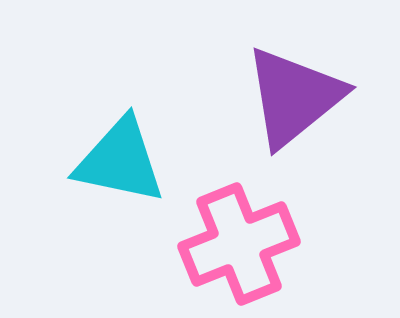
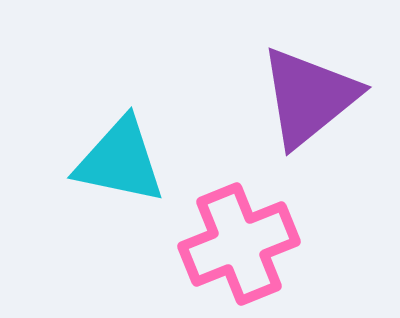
purple triangle: moved 15 px right
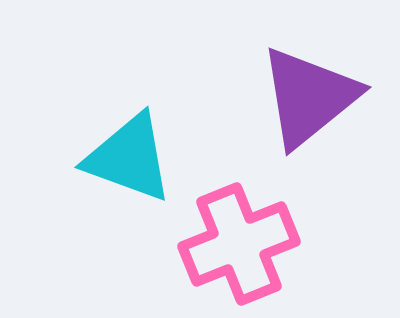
cyan triangle: moved 9 px right, 3 px up; rotated 8 degrees clockwise
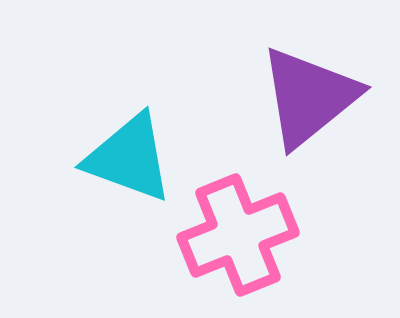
pink cross: moved 1 px left, 9 px up
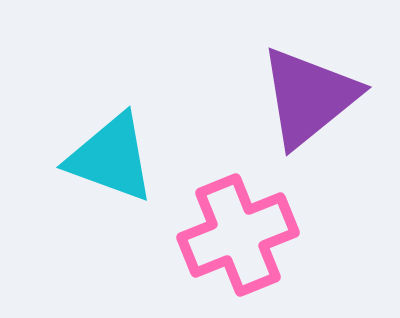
cyan triangle: moved 18 px left
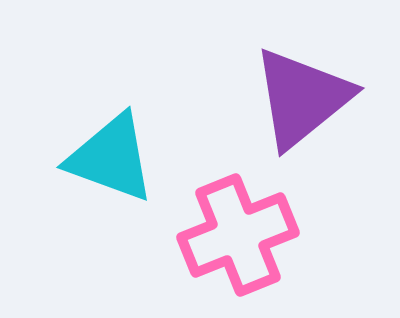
purple triangle: moved 7 px left, 1 px down
